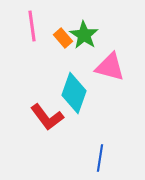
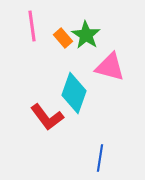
green star: moved 2 px right
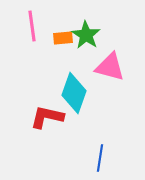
orange rectangle: rotated 54 degrees counterclockwise
red L-shape: rotated 140 degrees clockwise
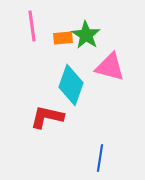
cyan diamond: moved 3 px left, 8 px up
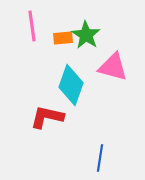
pink triangle: moved 3 px right
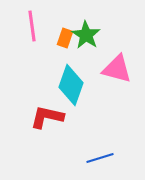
orange rectangle: moved 2 px right; rotated 66 degrees counterclockwise
pink triangle: moved 4 px right, 2 px down
blue line: rotated 64 degrees clockwise
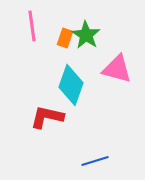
blue line: moved 5 px left, 3 px down
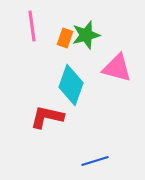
green star: rotated 24 degrees clockwise
pink triangle: moved 1 px up
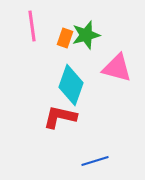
red L-shape: moved 13 px right
